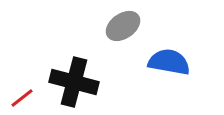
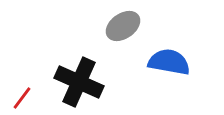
black cross: moved 5 px right; rotated 9 degrees clockwise
red line: rotated 15 degrees counterclockwise
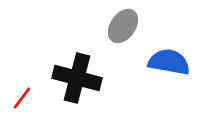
gray ellipse: rotated 20 degrees counterclockwise
black cross: moved 2 px left, 4 px up; rotated 9 degrees counterclockwise
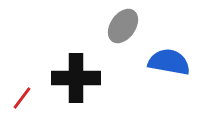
black cross: moved 1 px left; rotated 15 degrees counterclockwise
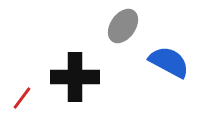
blue semicircle: rotated 18 degrees clockwise
black cross: moved 1 px left, 1 px up
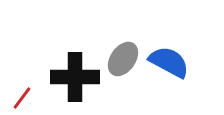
gray ellipse: moved 33 px down
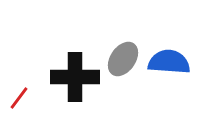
blue semicircle: rotated 24 degrees counterclockwise
red line: moved 3 px left
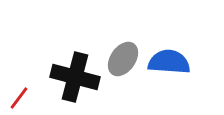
black cross: rotated 15 degrees clockwise
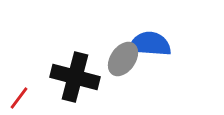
blue semicircle: moved 19 px left, 18 px up
